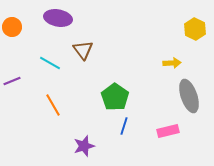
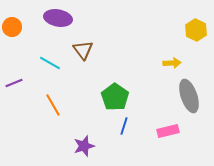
yellow hexagon: moved 1 px right, 1 px down
purple line: moved 2 px right, 2 px down
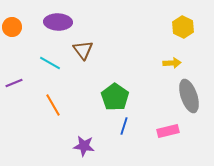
purple ellipse: moved 4 px down; rotated 8 degrees counterclockwise
yellow hexagon: moved 13 px left, 3 px up
purple star: rotated 25 degrees clockwise
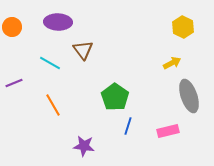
yellow arrow: rotated 24 degrees counterclockwise
blue line: moved 4 px right
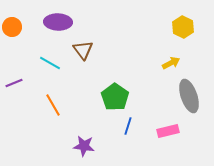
yellow arrow: moved 1 px left
